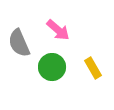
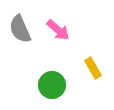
gray semicircle: moved 1 px right, 14 px up
green circle: moved 18 px down
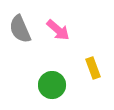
yellow rectangle: rotated 10 degrees clockwise
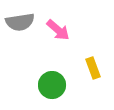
gray semicircle: moved 7 px up; rotated 76 degrees counterclockwise
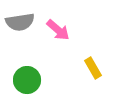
yellow rectangle: rotated 10 degrees counterclockwise
green circle: moved 25 px left, 5 px up
